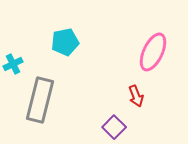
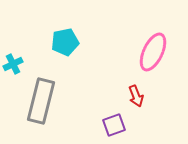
gray rectangle: moved 1 px right, 1 px down
purple square: moved 2 px up; rotated 25 degrees clockwise
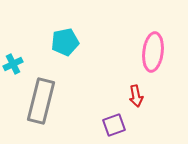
pink ellipse: rotated 18 degrees counterclockwise
red arrow: rotated 10 degrees clockwise
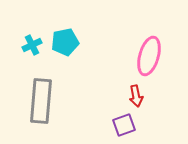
pink ellipse: moved 4 px left, 4 px down; rotated 9 degrees clockwise
cyan cross: moved 19 px right, 19 px up
gray rectangle: rotated 9 degrees counterclockwise
purple square: moved 10 px right
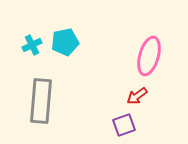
red arrow: moved 1 px right; rotated 65 degrees clockwise
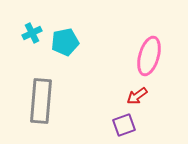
cyan cross: moved 12 px up
